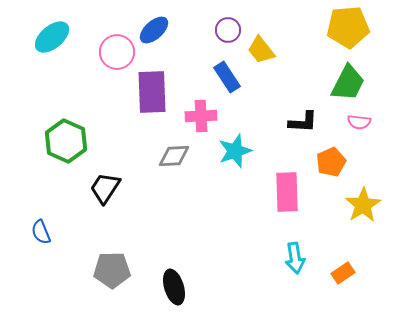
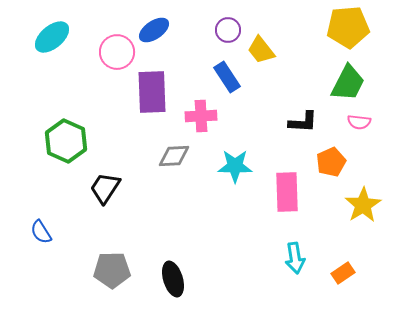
blue ellipse: rotated 8 degrees clockwise
cyan star: moved 15 px down; rotated 20 degrees clockwise
blue semicircle: rotated 10 degrees counterclockwise
black ellipse: moved 1 px left, 8 px up
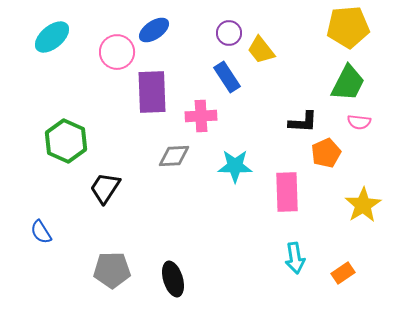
purple circle: moved 1 px right, 3 px down
orange pentagon: moved 5 px left, 9 px up
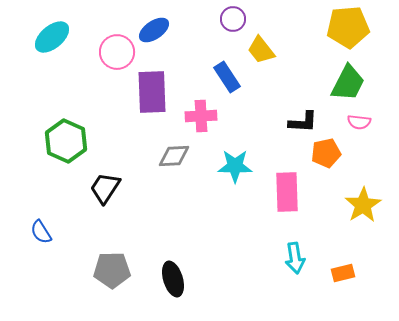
purple circle: moved 4 px right, 14 px up
orange pentagon: rotated 12 degrees clockwise
orange rectangle: rotated 20 degrees clockwise
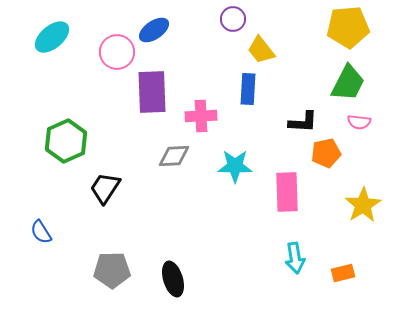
blue rectangle: moved 21 px right, 12 px down; rotated 36 degrees clockwise
green hexagon: rotated 12 degrees clockwise
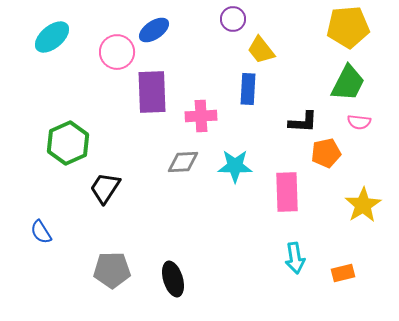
green hexagon: moved 2 px right, 2 px down
gray diamond: moved 9 px right, 6 px down
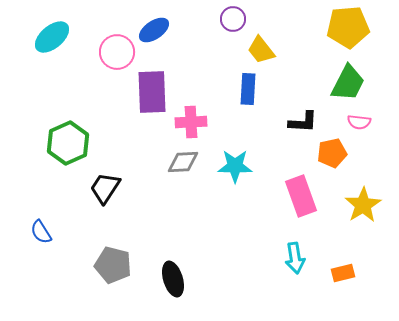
pink cross: moved 10 px left, 6 px down
orange pentagon: moved 6 px right
pink rectangle: moved 14 px right, 4 px down; rotated 18 degrees counterclockwise
gray pentagon: moved 1 px right, 5 px up; rotated 15 degrees clockwise
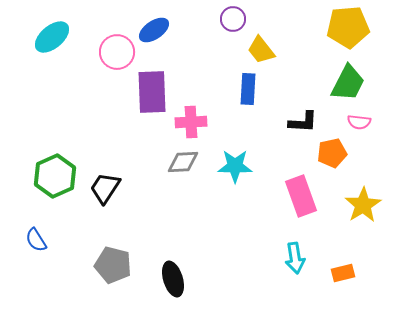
green hexagon: moved 13 px left, 33 px down
blue semicircle: moved 5 px left, 8 px down
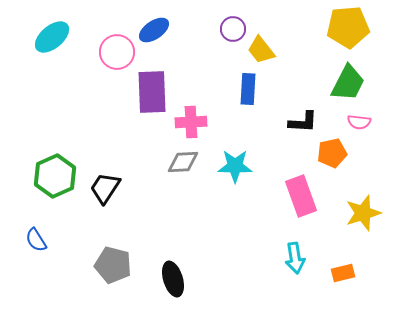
purple circle: moved 10 px down
yellow star: moved 8 px down; rotated 15 degrees clockwise
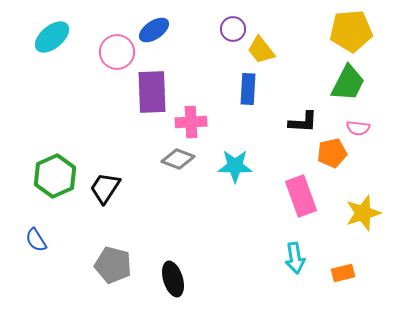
yellow pentagon: moved 3 px right, 4 px down
pink semicircle: moved 1 px left, 6 px down
gray diamond: moved 5 px left, 3 px up; rotated 24 degrees clockwise
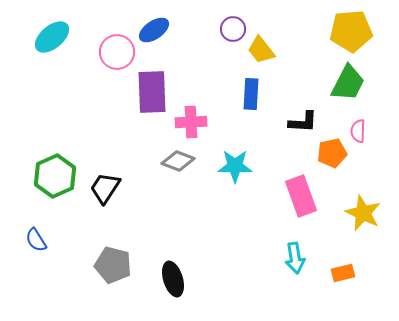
blue rectangle: moved 3 px right, 5 px down
pink semicircle: moved 3 px down; rotated 85 degrees clockwise
gray diamond: moved 2 px down
yellow star: rotated 30 degrees counterclockwise
